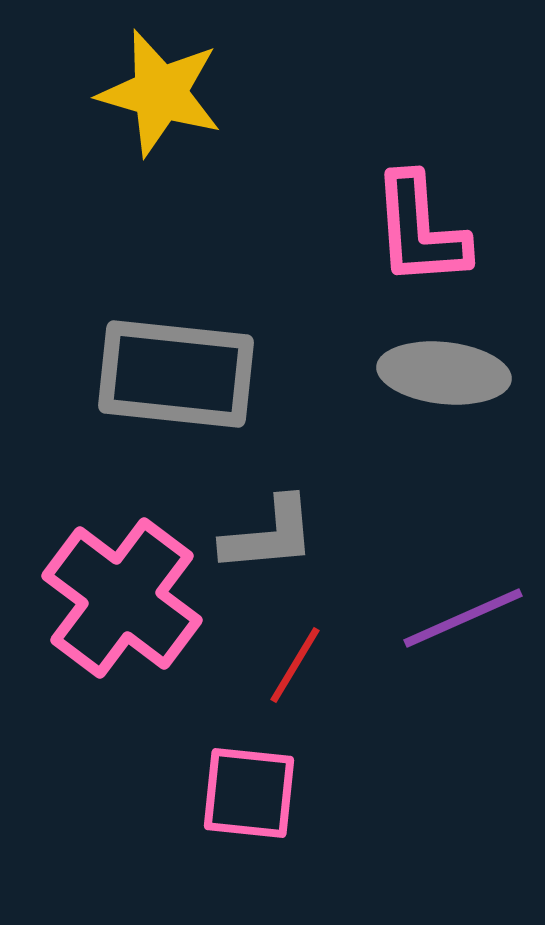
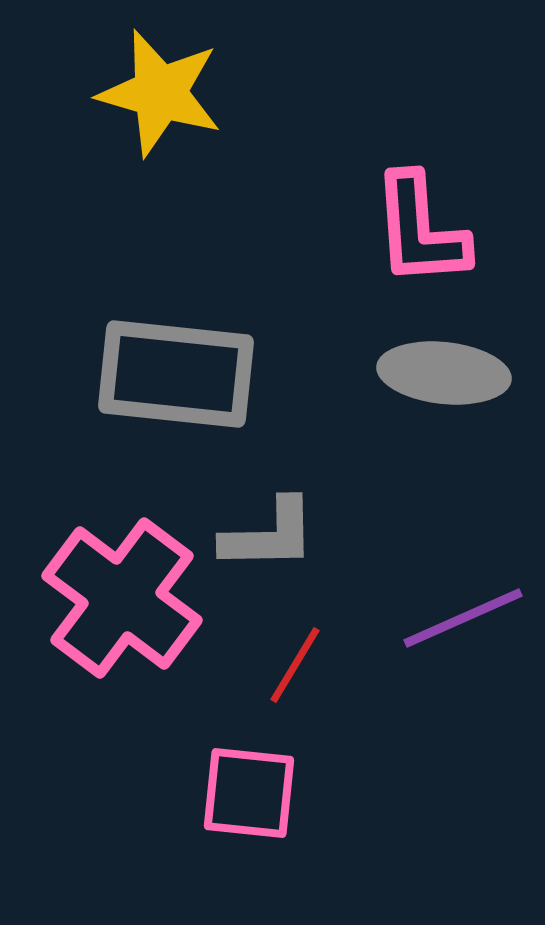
gray L-shape: rotated 4 degrees clockwise
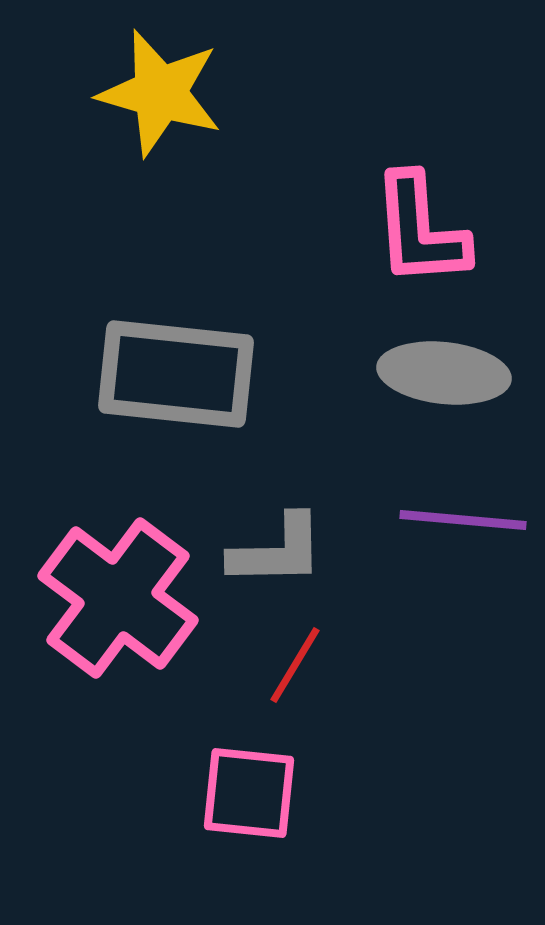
gray L-shape: moved 8 px right, 16 px down
pink cross: moved 4 px left
purple line: moved 98 px up; rotated 29 degrees clockwise
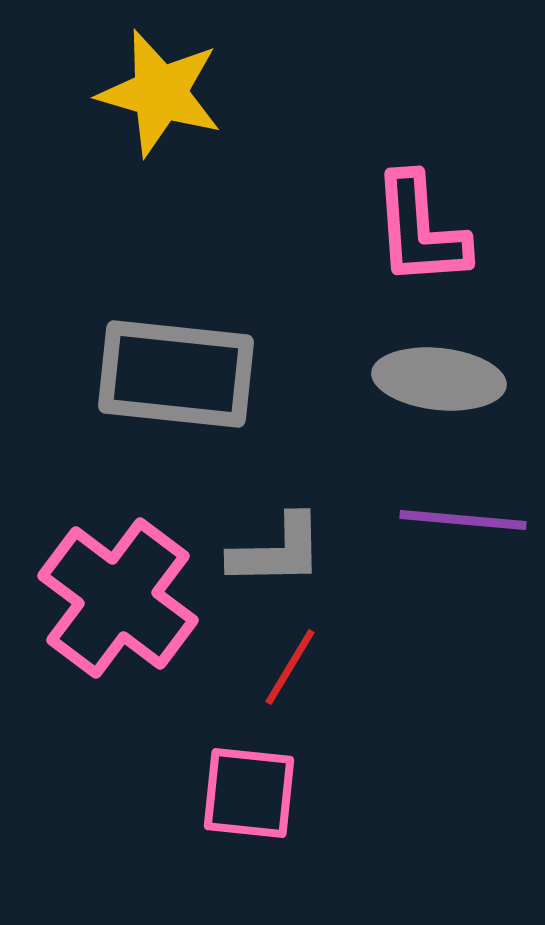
gray ellipse: moved 5 px left, 6 px down
red line: moved 5 px left, 2 px down
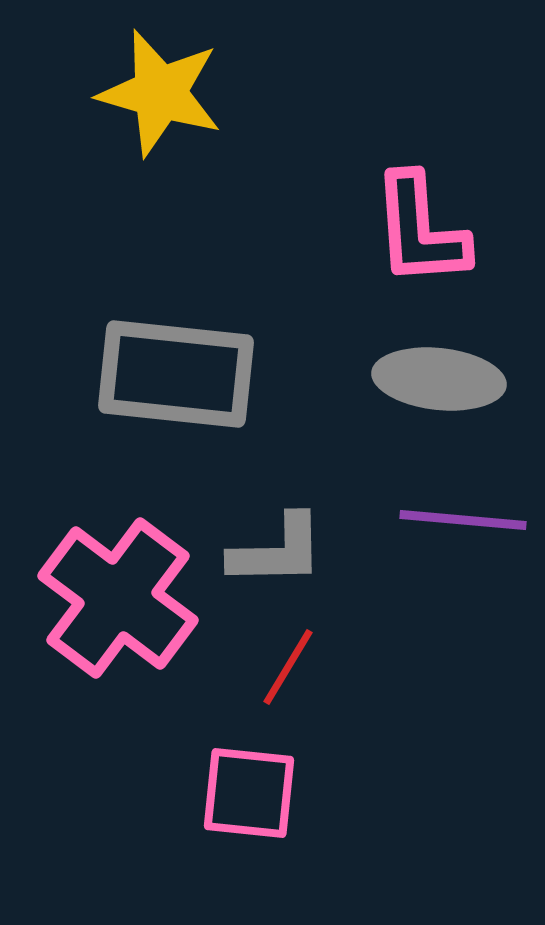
red line: moved 2 px left
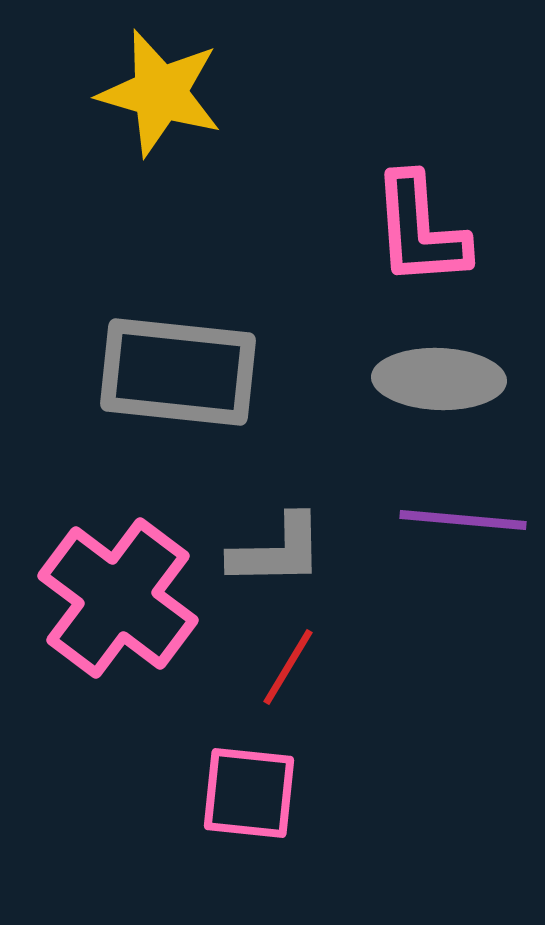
gray rectangle: moved 2 px right, 2 px up
gray ellipse: rotated 4 degrees counterclockwise
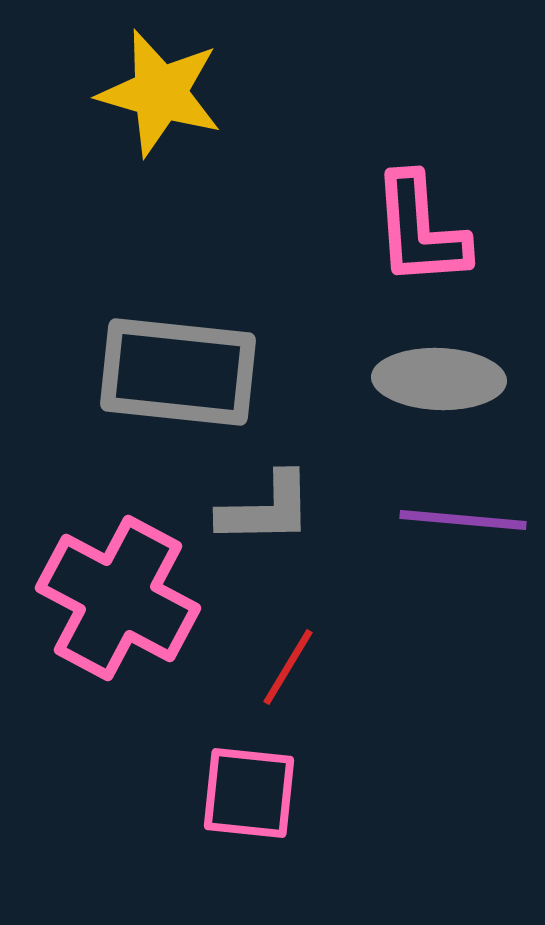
gray L-shape: moved 11 px left, 42 px up
pink cross: rotated 9 degrees counterclockwise
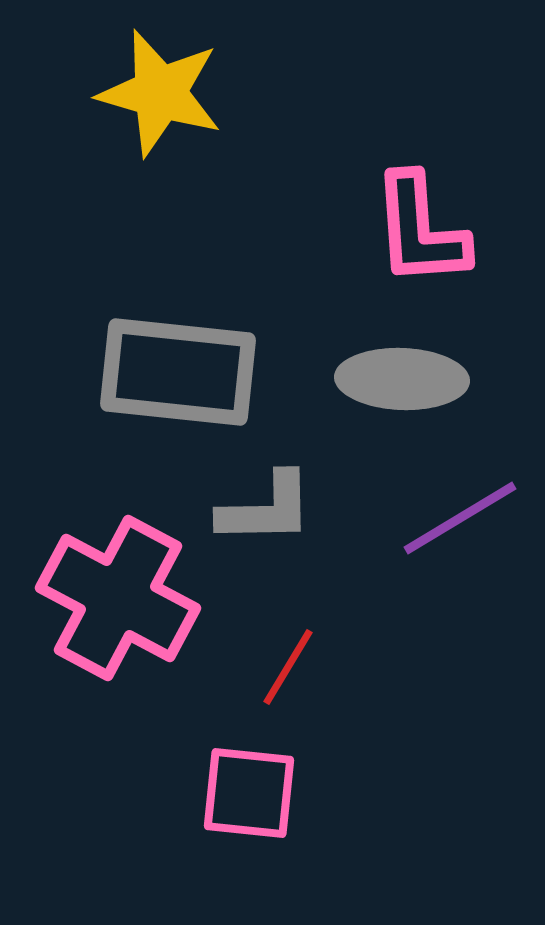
gray ellipse: moved 37 px left
purple line: moved 3 px left, 2 px up; rotated 36 degrees counterclockwise
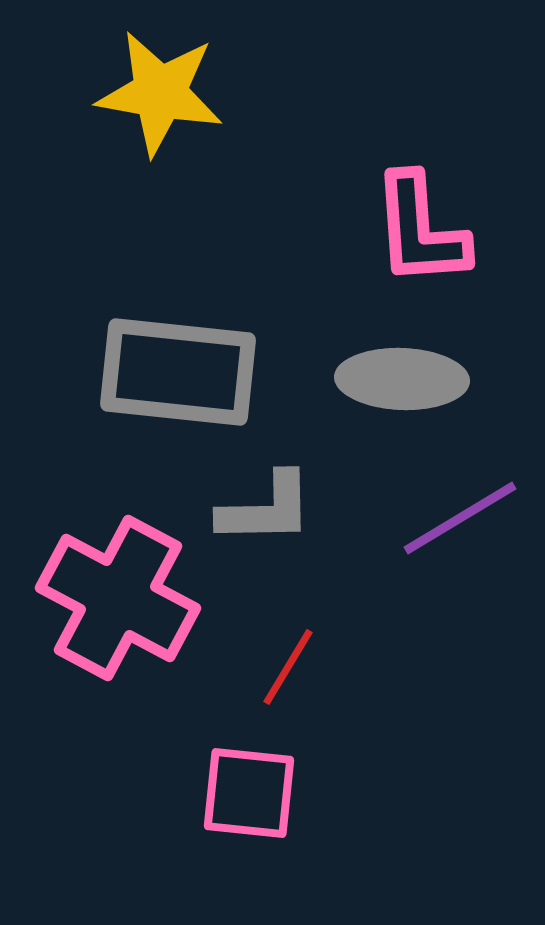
yellow star: rotated 6 degrees counterclockwise
